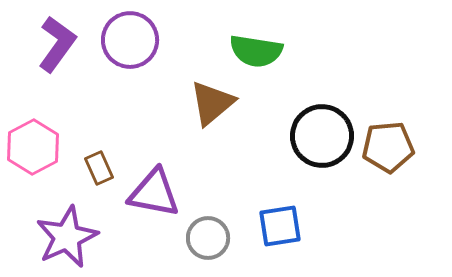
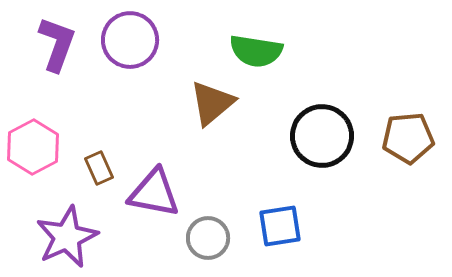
purple L-shape: rotated 16 degrees counterclockwise
brown pentagon: moved 20 px right, 9 px up
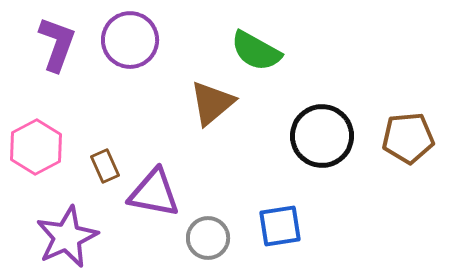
green semicircle: rotated 20 degrees clockwise
pink hexagon: moved 3 px right
brown rectangle: moved 6 px right, 2 px up
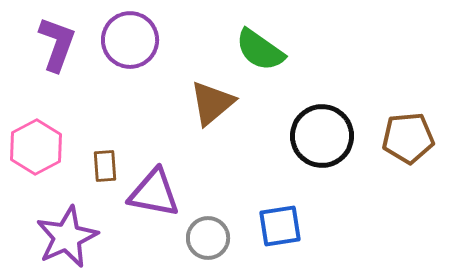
green semicircle: moved 4 px right, 1 px up; rotated 6 degrees clockwise
brown rectangle: rotated 20 degrees clockwise
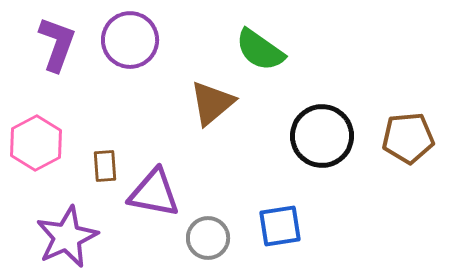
pink hexagon: moved 4 px up
